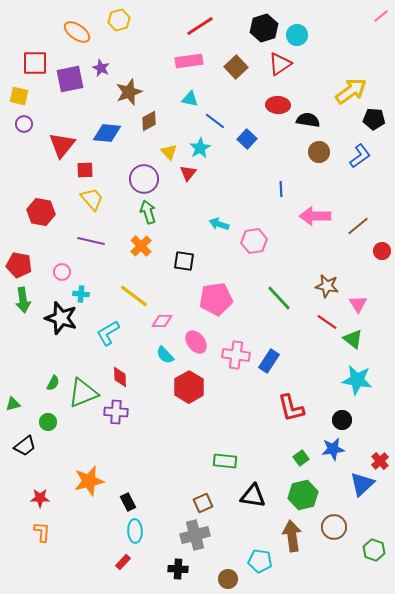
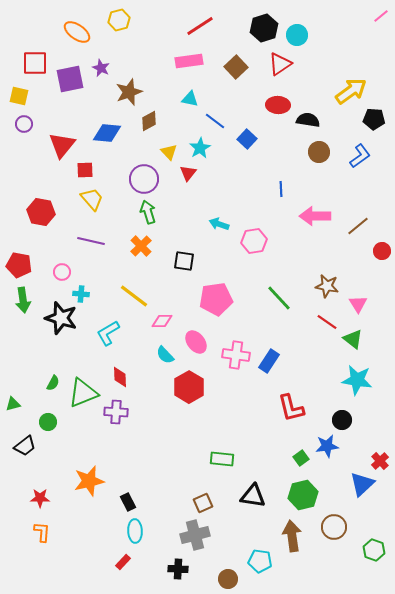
blue star at (333, 449): moved 6 px left, 3 px up
green rectangle at (225, 461): moved 3 px left, 2 px up
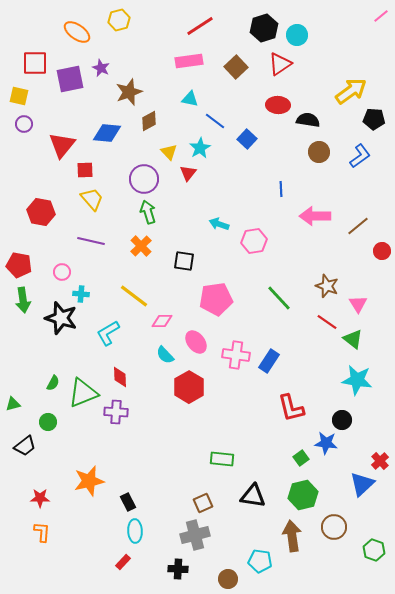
brown star at (327, 286): rotated 10 degrees clockwise
blue star at (327, 446): moved 1 px left, 3 px up; rotated 15 degrees clockwise
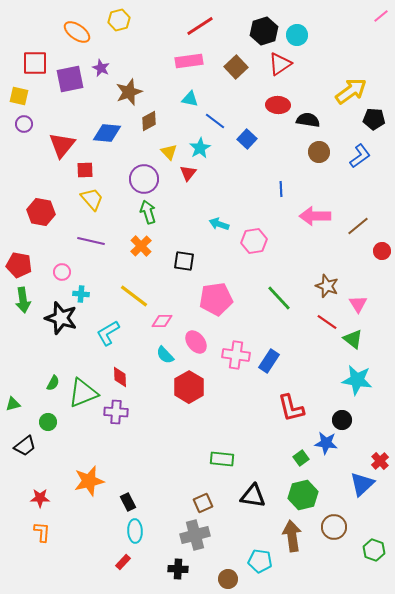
black hexagon at (264, 28): moved 3 px down
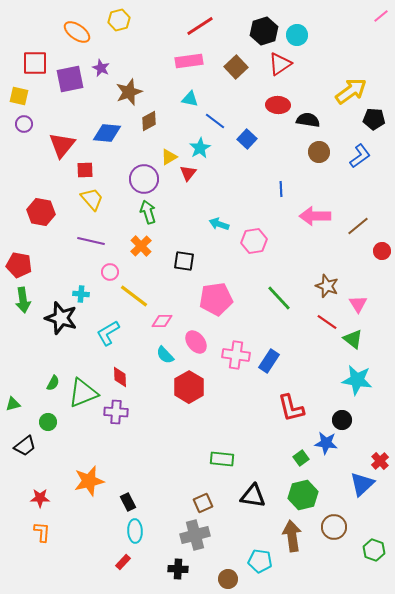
yellow triangle at (169, 152): moved 5 px down; rotated 42 degrees clockwise
pink circle at (62, 272): moved 48 px right
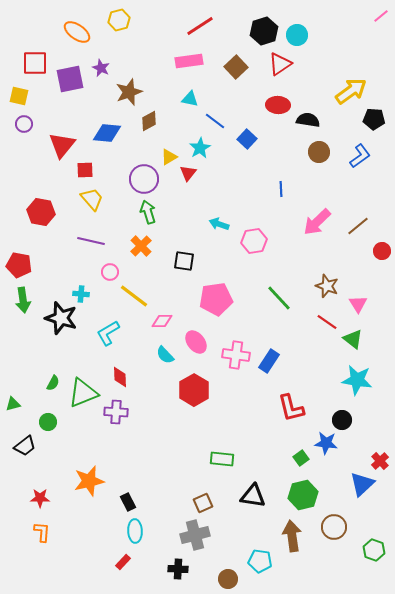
pink arrow at (315, 216): moved 2 px right, 6 px down; rotated 44 degrees counterclockwise
red hexagon at (189, 387): moved 5 px right, 3 px down
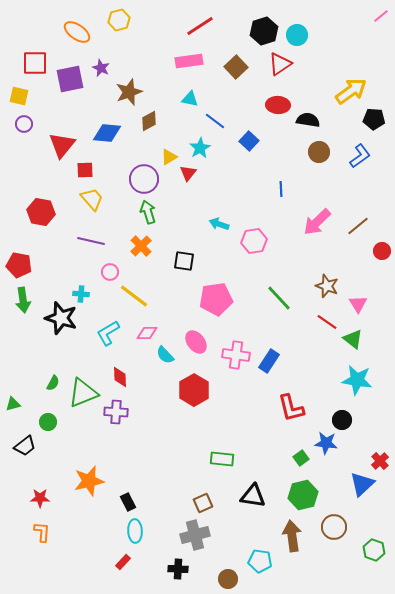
blue square at (247, 139): moved 2 px right, 2 px down
pink diamond at (162, 321): moved 15 px left, 12 px down
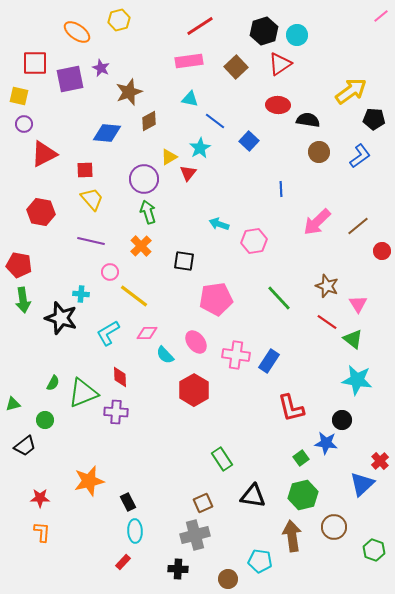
red triangle at (62, 145): moved 18 px left, 9 px down; rotated 24 degrees clockwise
green circle at (48, 422): moved 3 px left, 2 px up
green rectangle at (222, 459): rotated 50 degrees clockwise
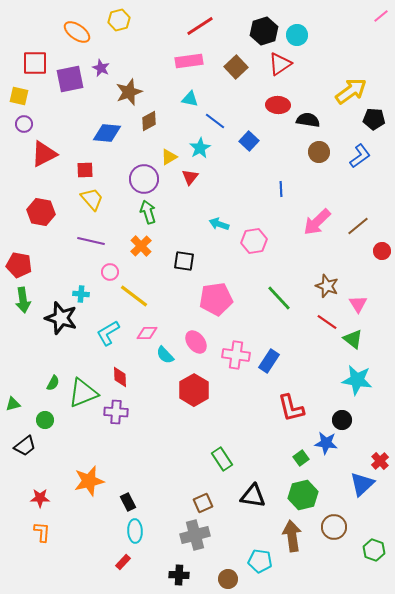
red triangle at (188, 173): moved 2 px right, 4 px down
black cross at (178, 569): moved 1 px right, 6 px down
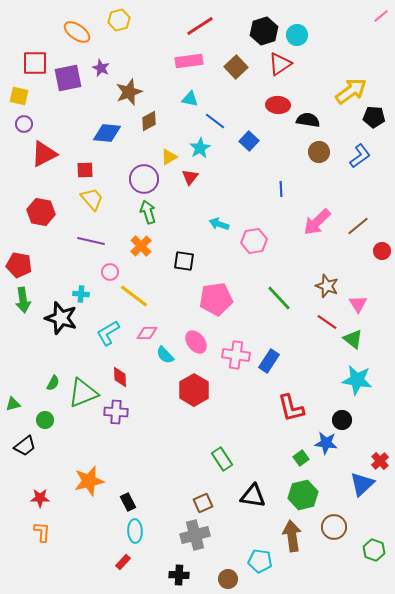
purple square at (70, 79): moved 2 px left, 1 px up
black pentagon at (374, 119): moved 2 px up
